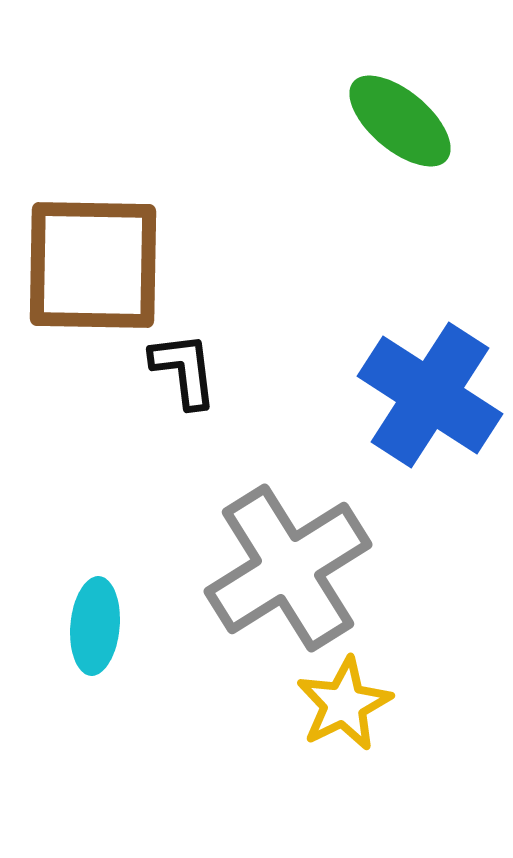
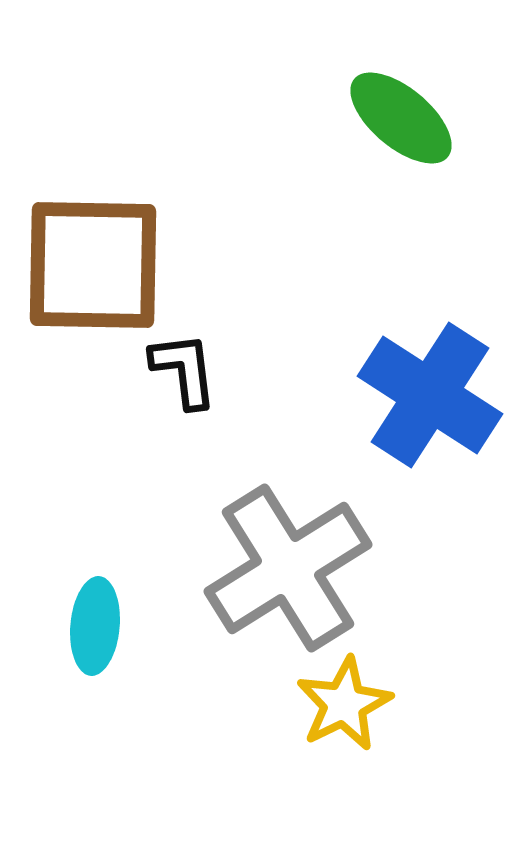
green ellipse: moved 1 px right, 3 px up
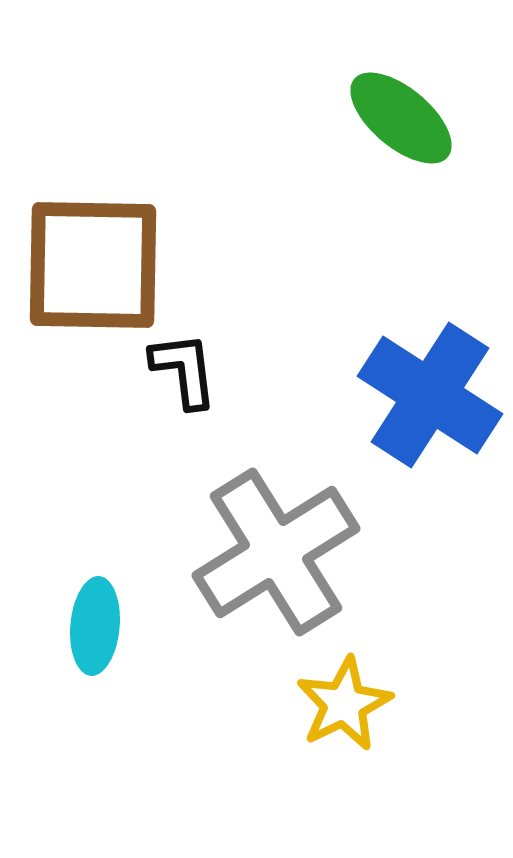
gray cross: moved 12 px left, 16 px up
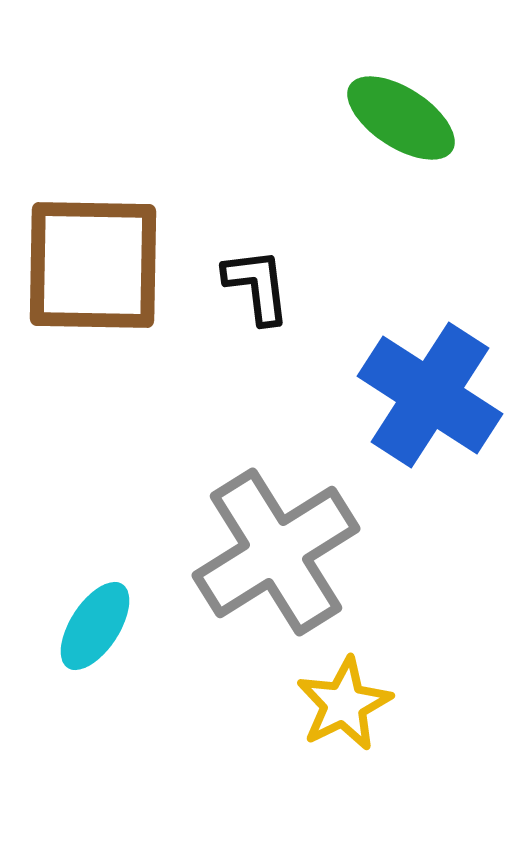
green ellipse: rotated 7 degrees counterclockwise
black L-shape: moved 73 px right, 84 px up
cyan ellipse: rotated 28 degrees clockwise
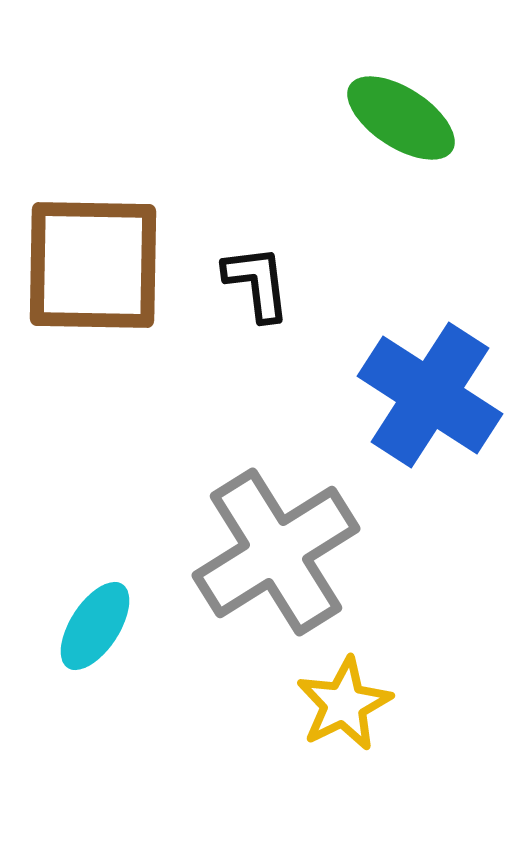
black L-shape: moved 3 px up
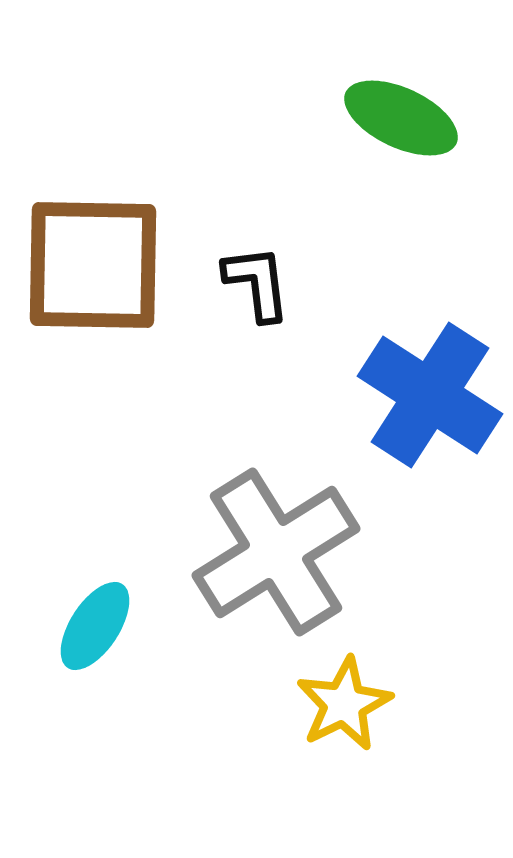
green ellipse: rotated 8 degrees counterclockwise
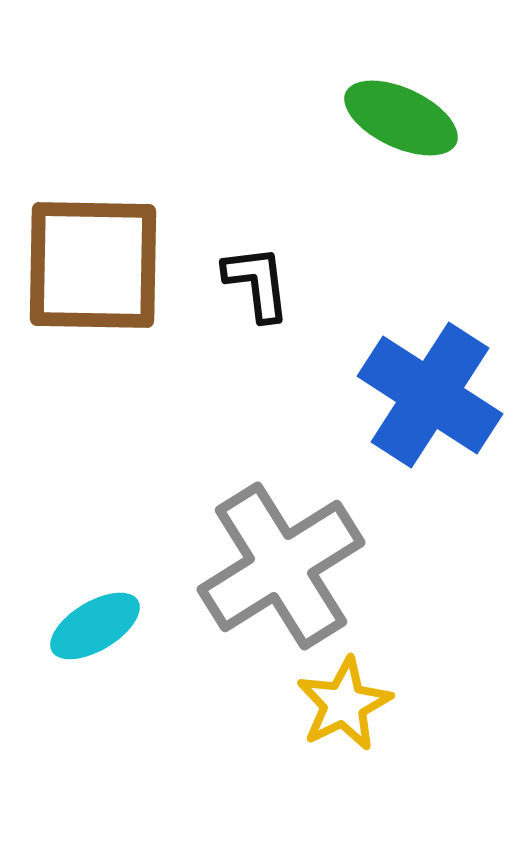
gray cross: moved 5 px right, 14 px down
cyan ellipse: rotated 26 degrees clockwise
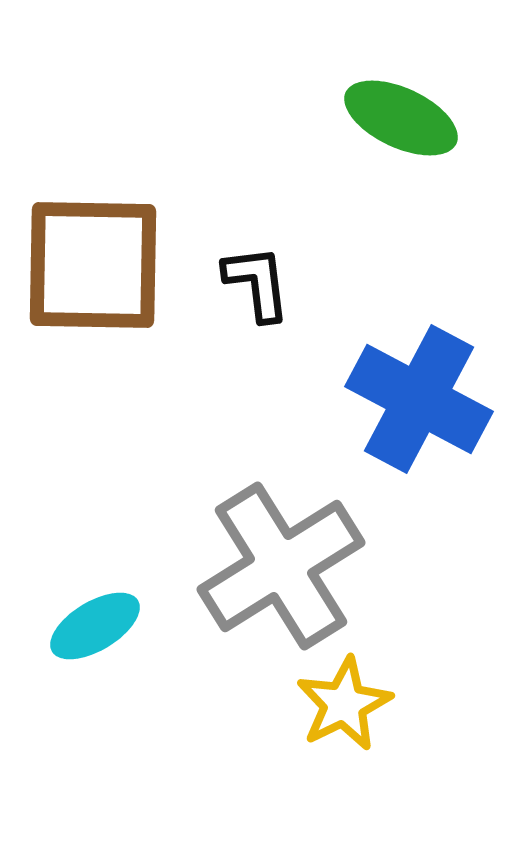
blue cross: moved 11 px left, 4 px down; rotated 5 degrees counterclockwise
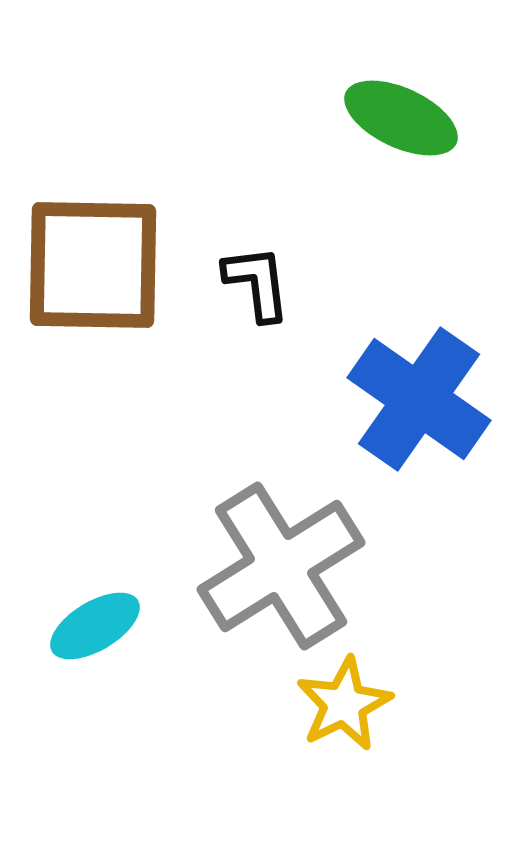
blue cross: rotated 7 degrees clockwise
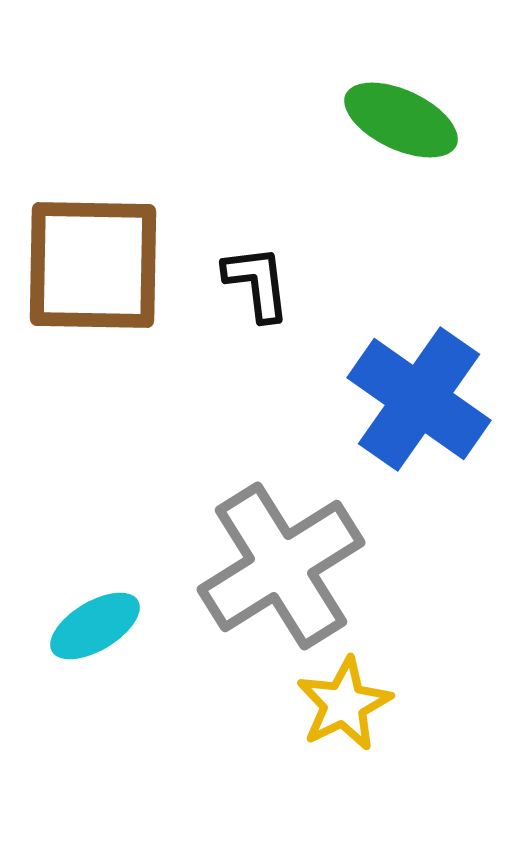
green ellipse: moved 2 px down
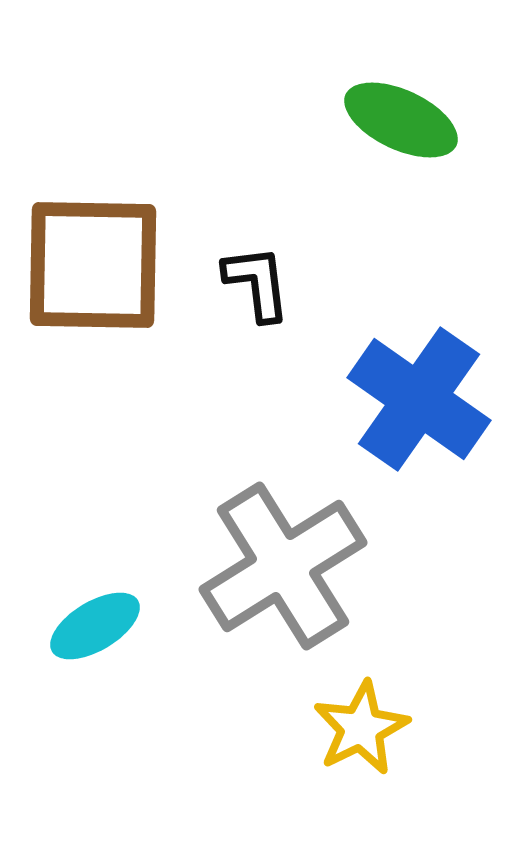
gray cross: moved 2 px right
yellow star: moved 17 px right, 24 px down
